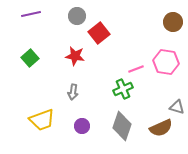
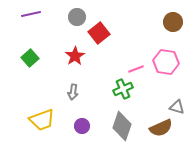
gray circle: moved 1 px down
red star: rotated 30 degrees clockwise
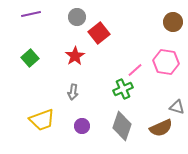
pink line: moved 1 px left, 1 px down; rotated 21 degrees counterclockwise
